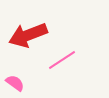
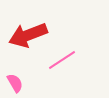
pink semicircle: rotated 24 degrees clockwise
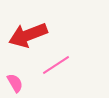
pink line: moved 6 px left, 5 px down
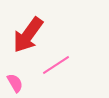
red arrow: rotated 33 degrees counterclockwise
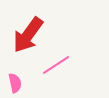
pink semicircle: rotated 18 degrees clockwise
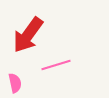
pink line: rotated 16 degrees clockwise
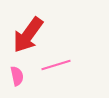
pink semicircle: moved 2 px right, 7 px up
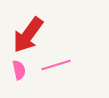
pink semicircle: moved 2 px right, 6 px up
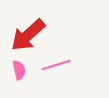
red arrow: rotated 12 degrees clockwise
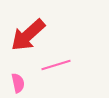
pink semicircle: moved 1 px left, 13 px down
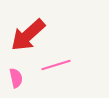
pink semicircle: moved 2 px left, 5 px up
